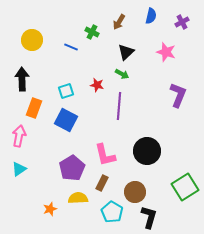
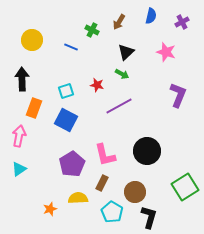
green cross: moved 2 px up
purple line: rotated 56 degrees clockwise
purple pentagon: moved 4 px up
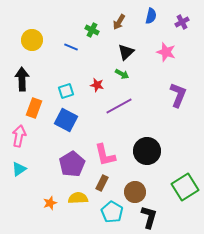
orange star: moved 6 px up
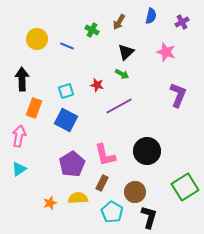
yellow circle: moved 5 px right, 1 px up
blue line: moved 4 px left, 1 px up
